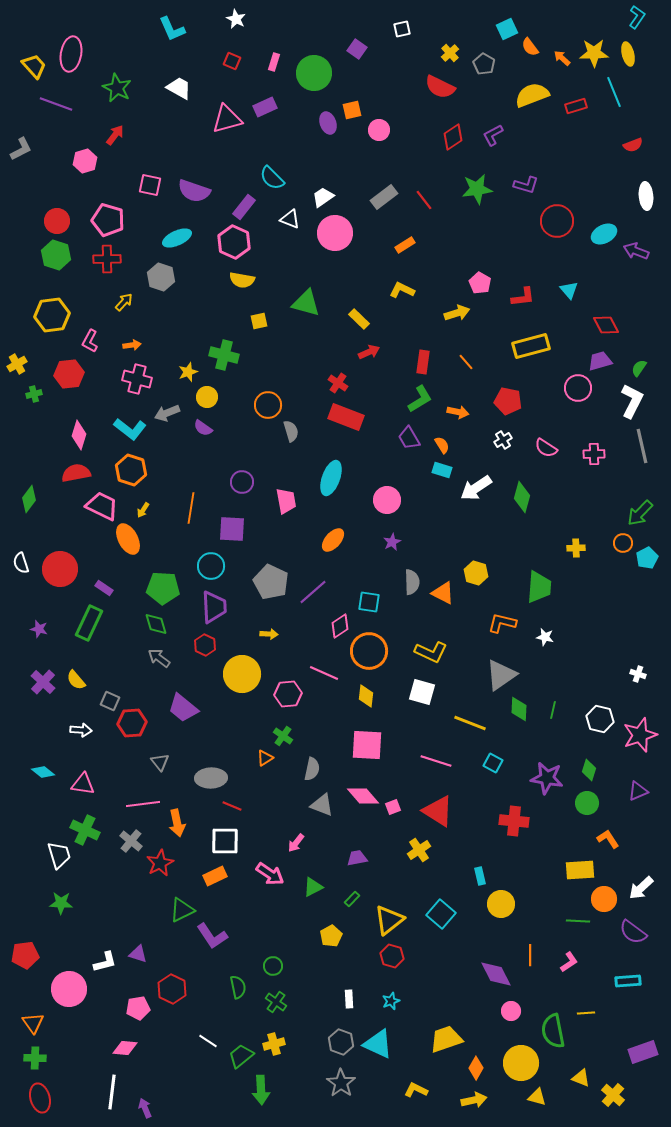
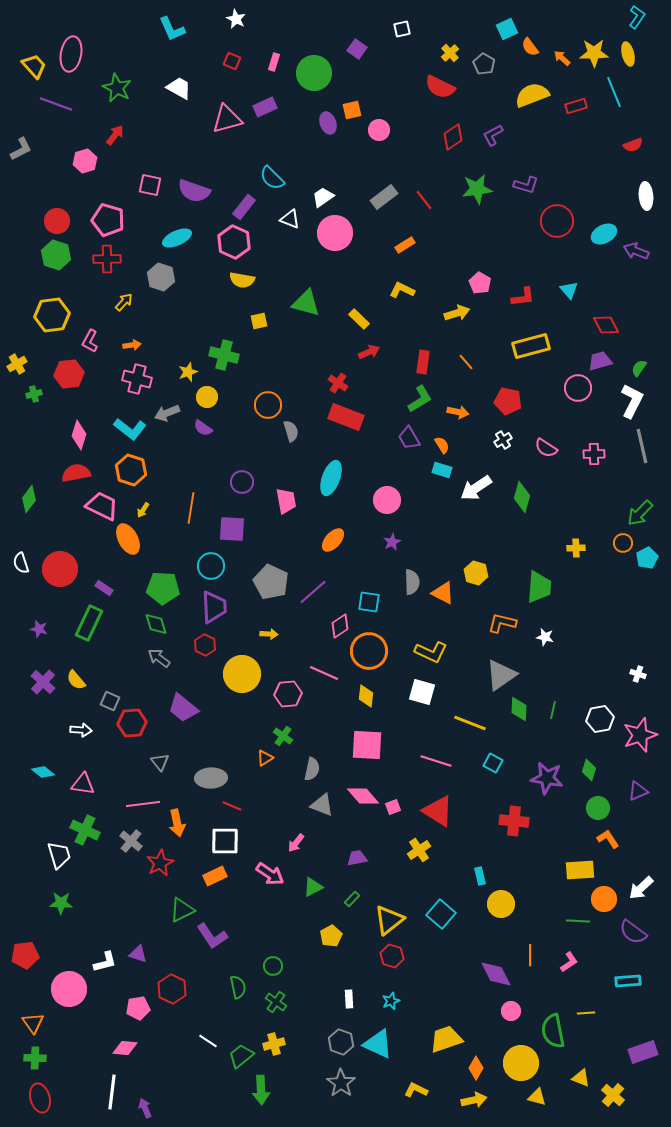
white hexagon at (600, 719): rotated 24 degrees counterclockwise
green circle at (587, 803): moved 11 px right, 5 px down
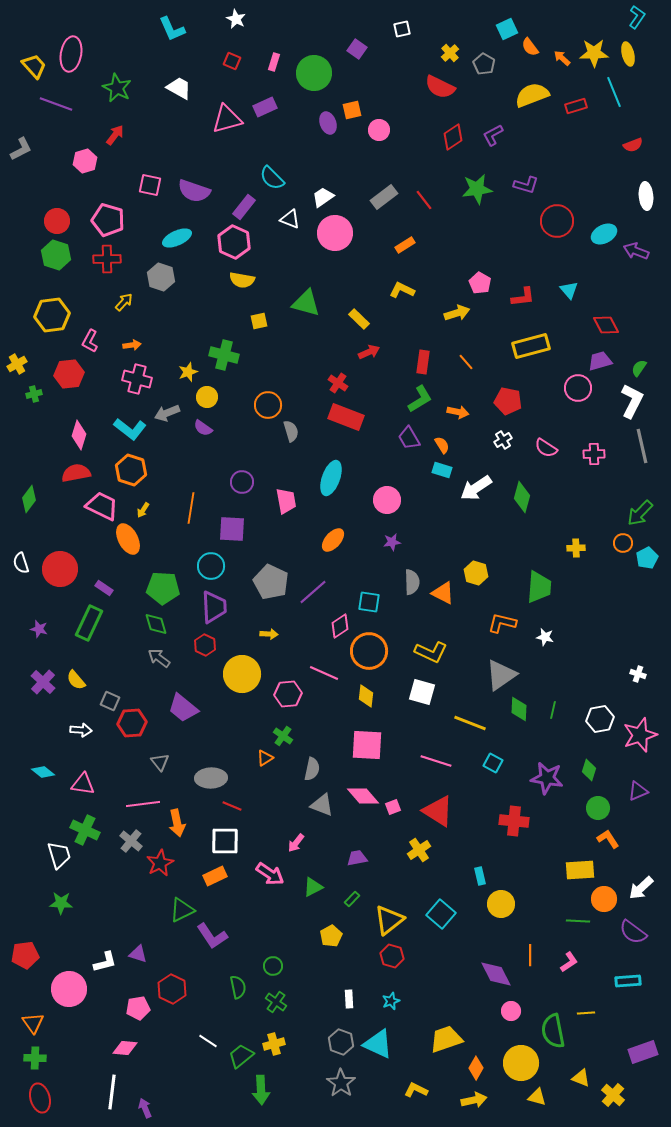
purple star at (392, 542): rotated 18 degrees clockwise
